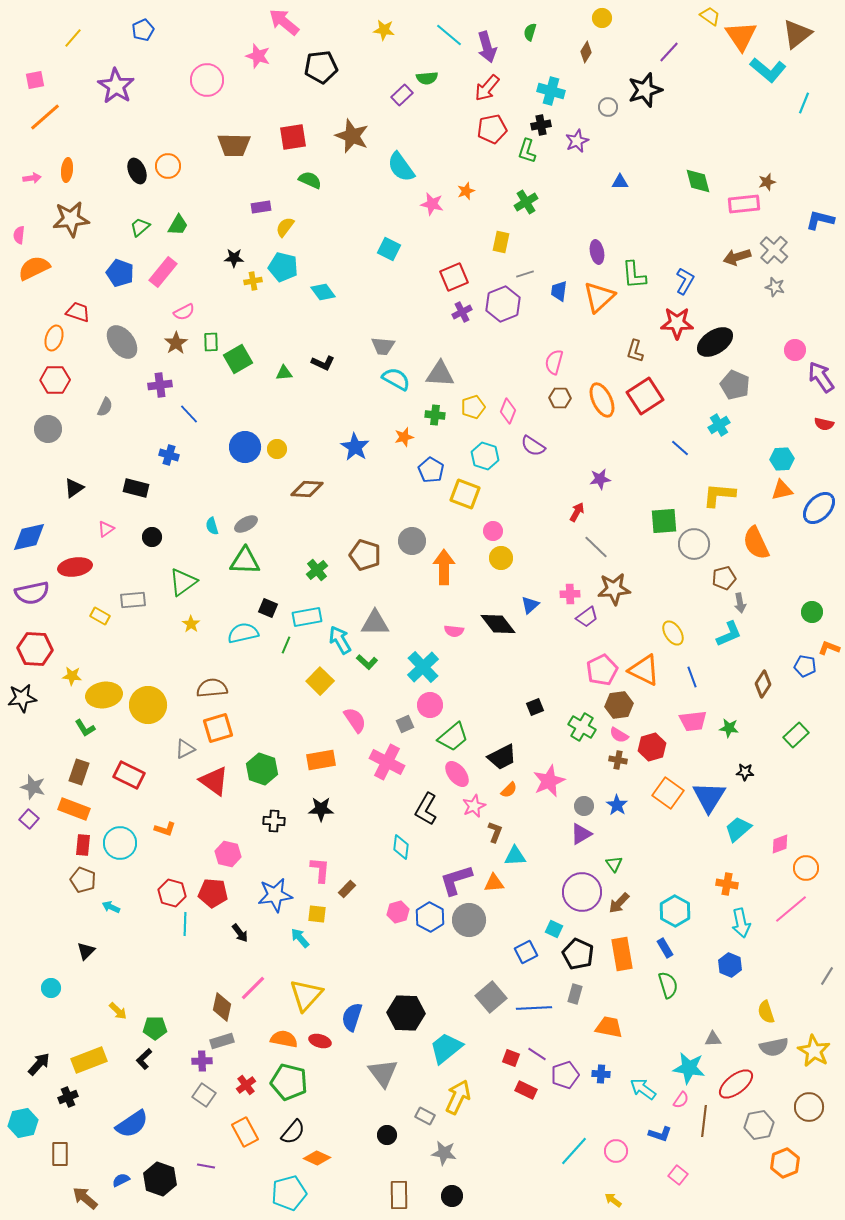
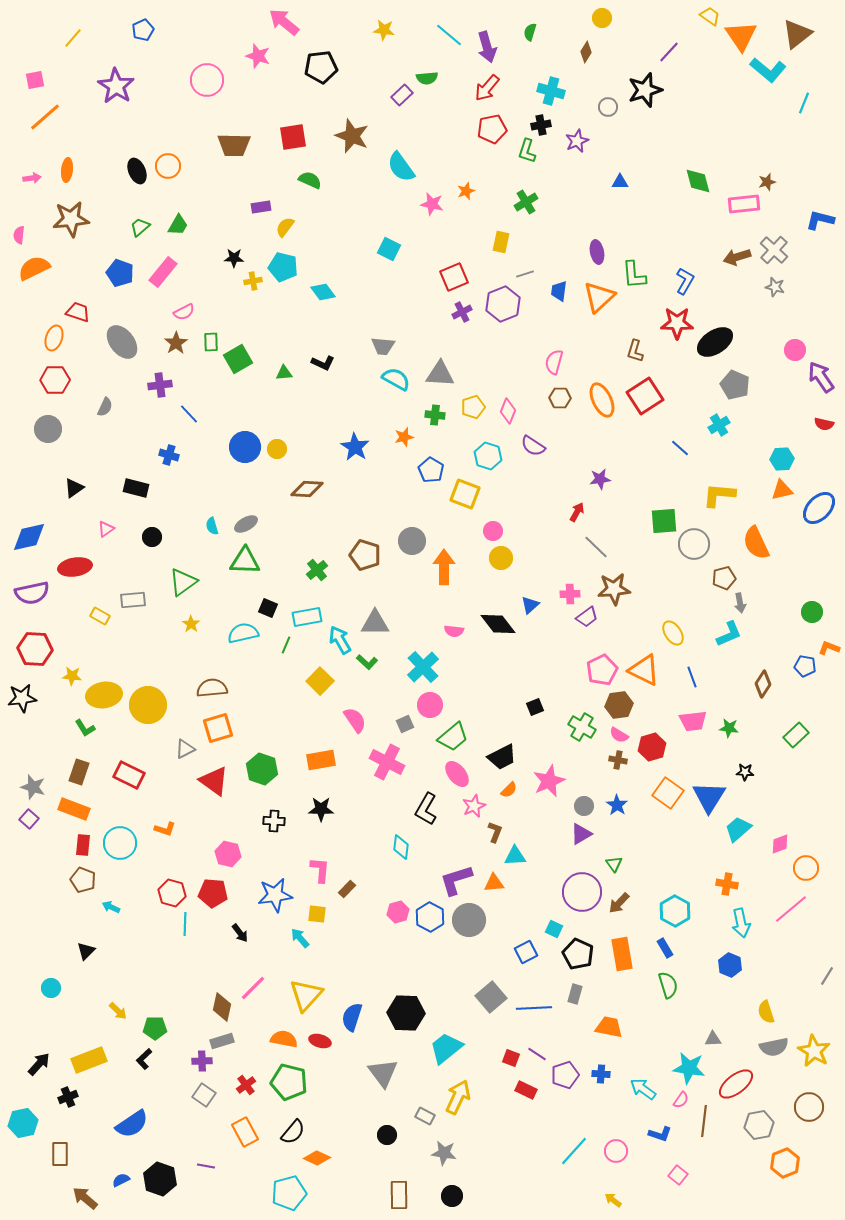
cyan hexagon at (485, 456): moved 3 px right
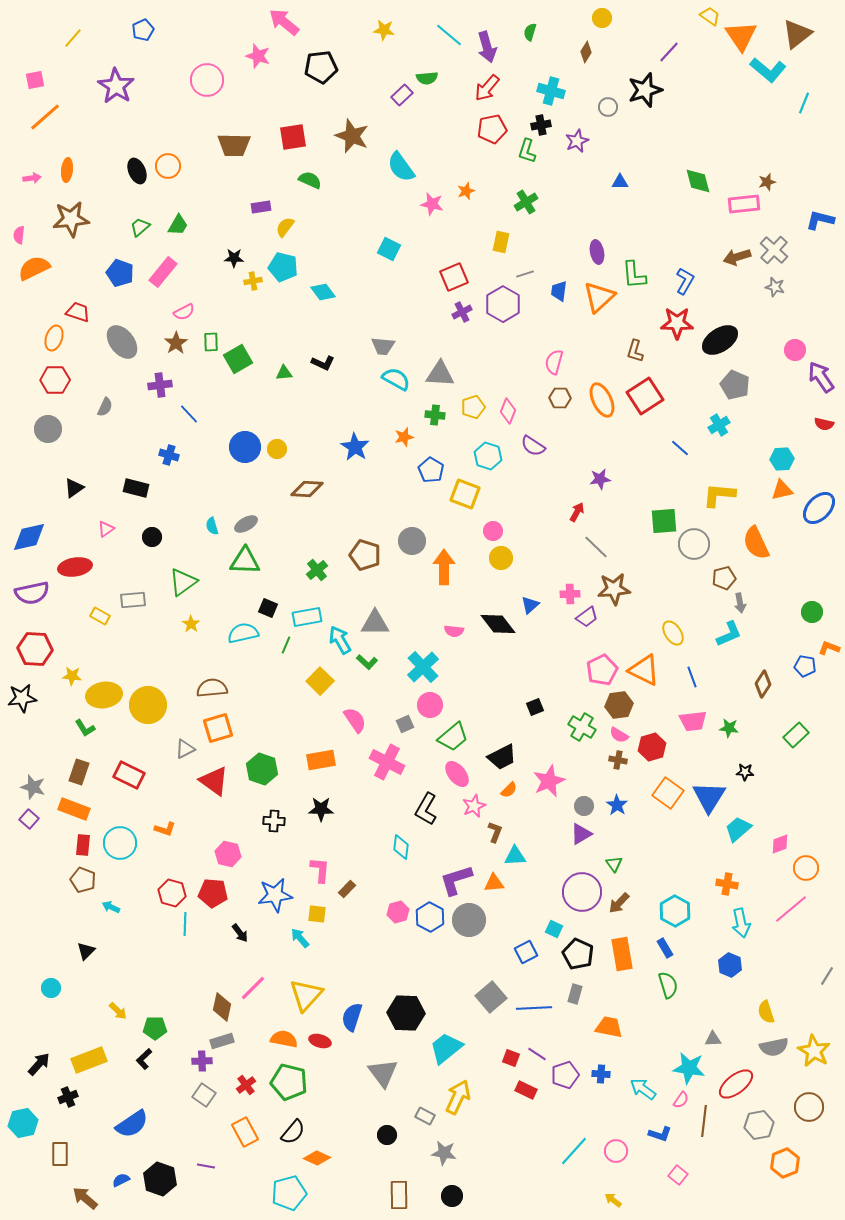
purple hexagon at (503, 304): rotated 8 degrees counterclockwise
black ellipse at (715, 342): moved 5 px right, 2 px up
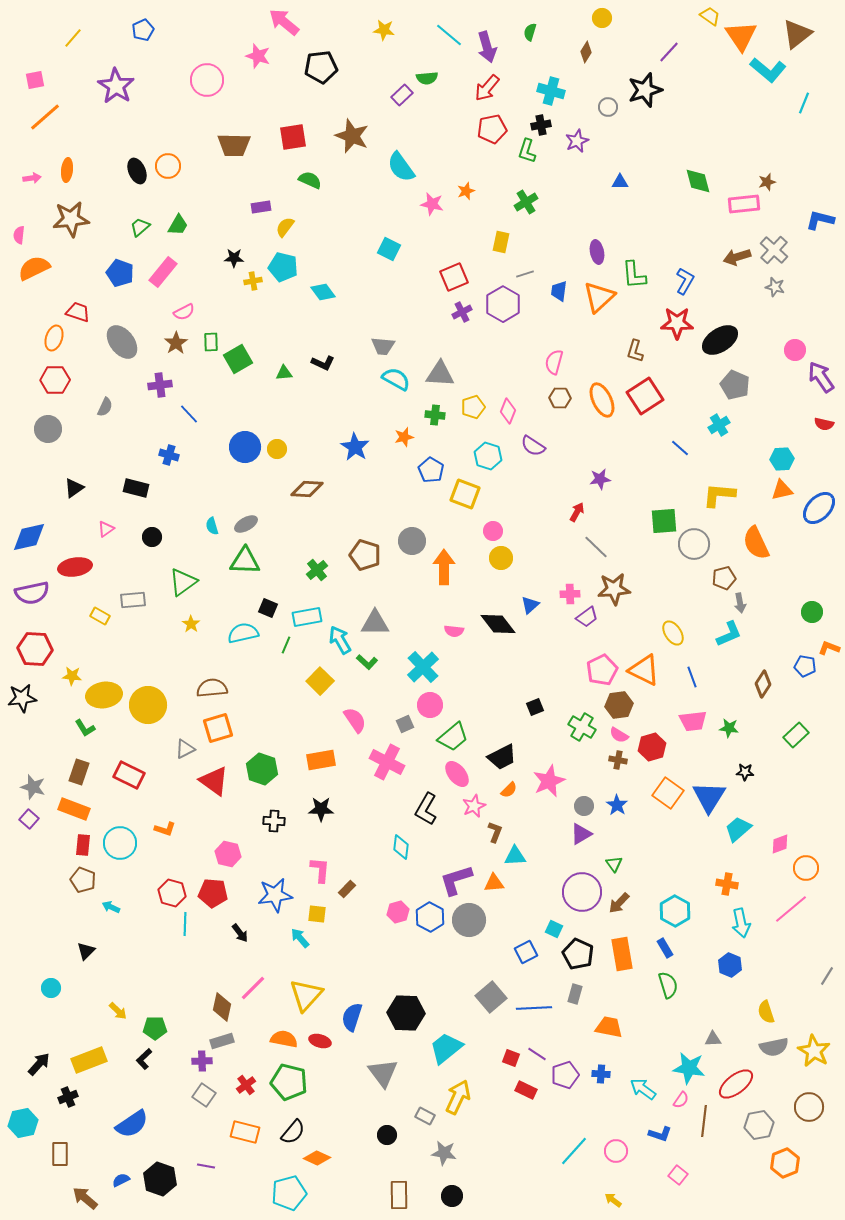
orange rectangle at (245, 1132): rotated 48 degrees counterclockwise
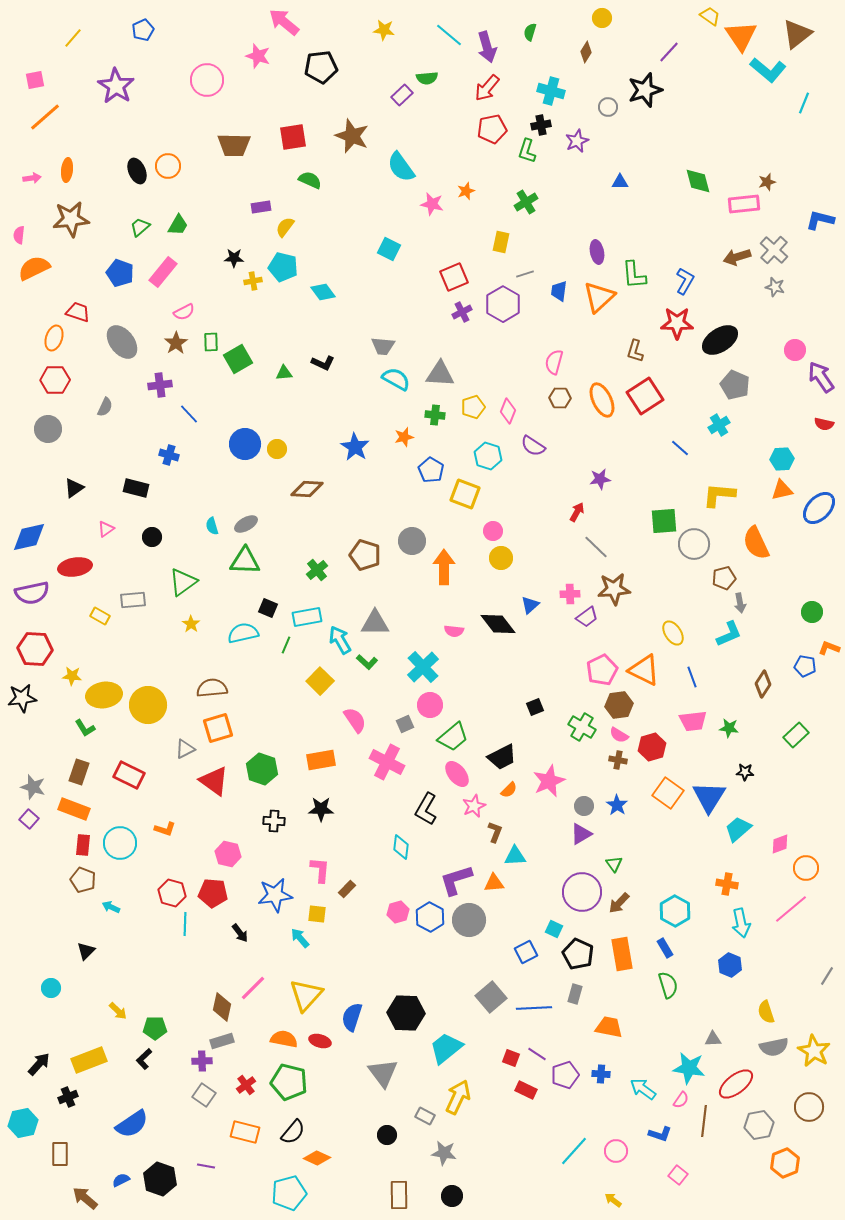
blue circle at (245, 447): moved 3 px up
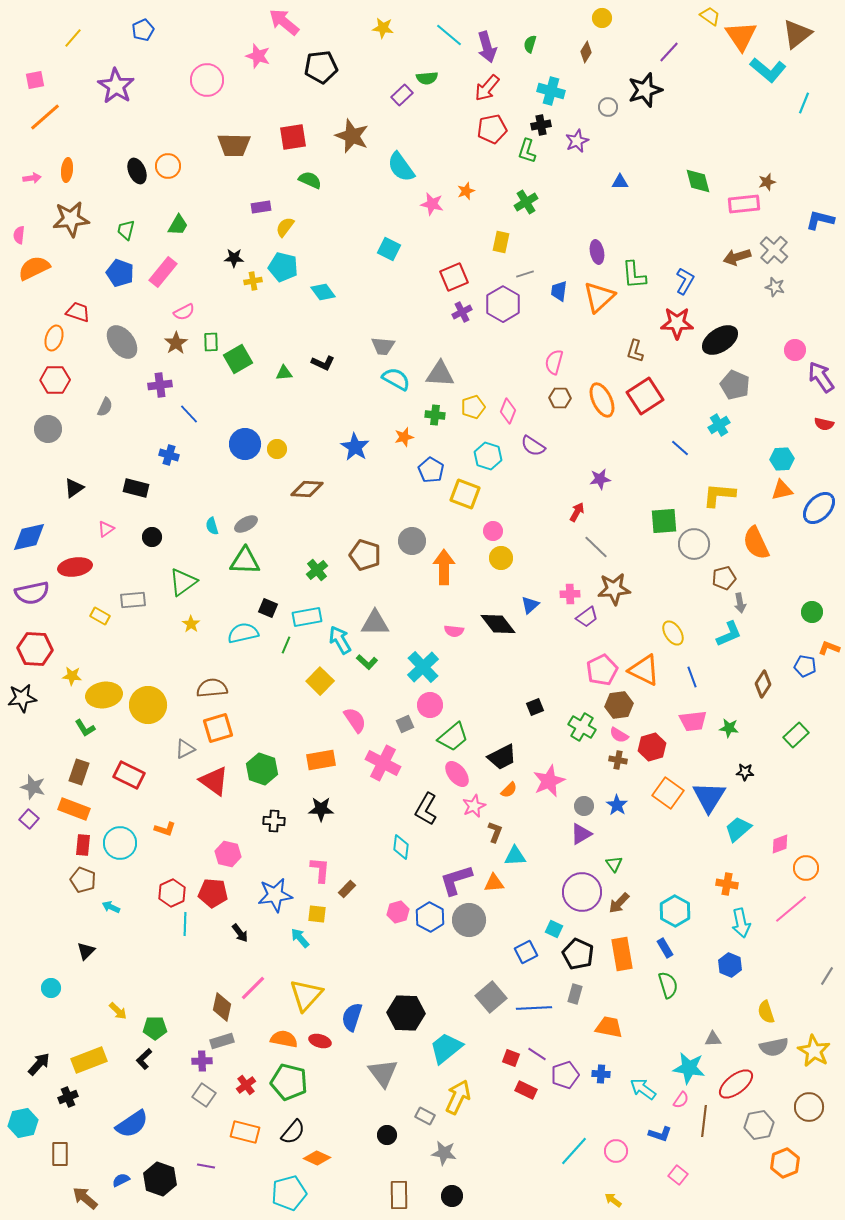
yellow star at (384, 30): moved 1 px left, 2 px up
green semicircle at (530, 32): moved 12 px down
green trapezoid at (140, 227): moved 14 px left, 3 px down; rotated 35 degrees counterclockwise
pink cross at (387, 762): moved 4 px left, 1 px down
red hexagon at (172, 893): rotated 20 degrees clockwise
